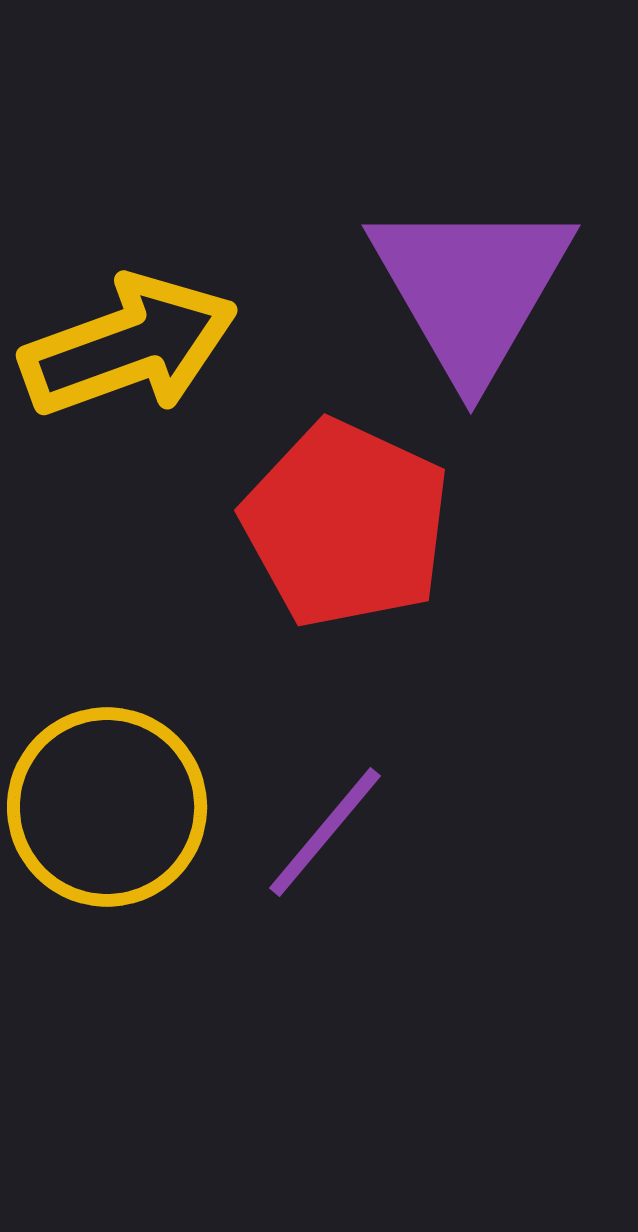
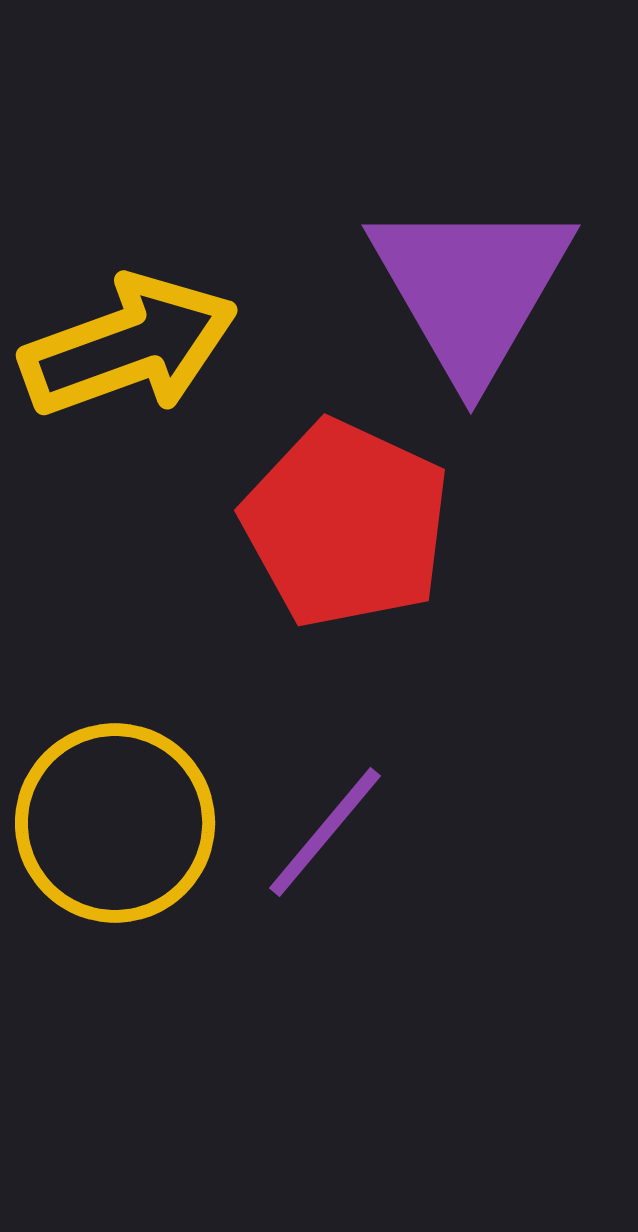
yellow circle: moved 8 px right, 16 px down
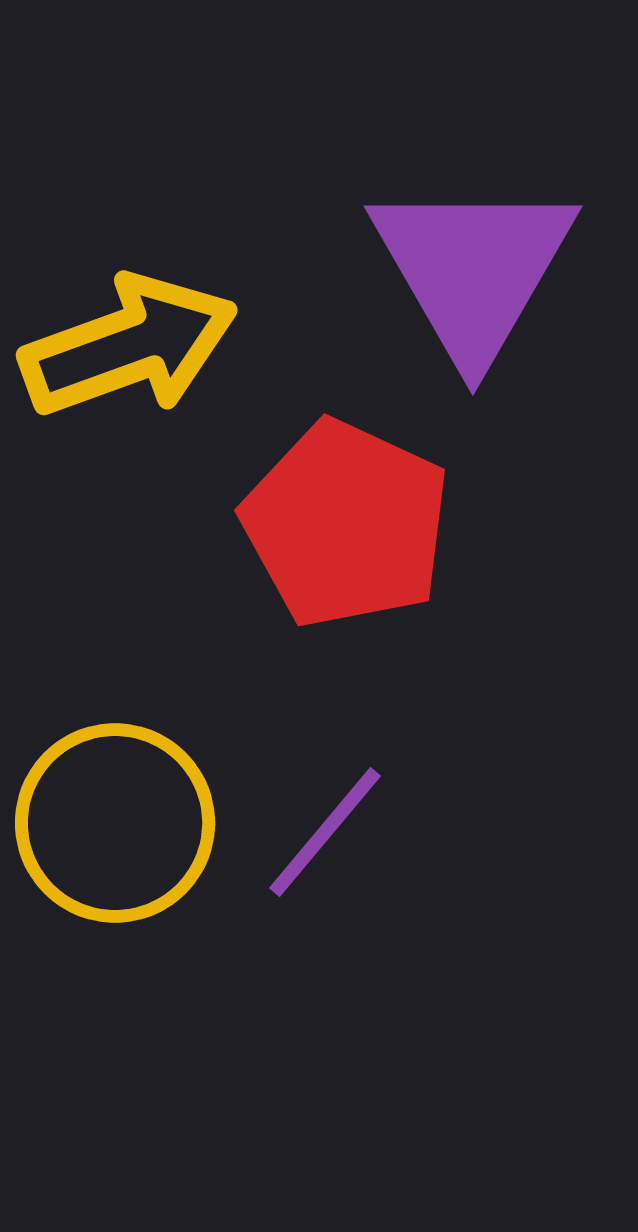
purple triangle: moved 2 px right, 19 px up
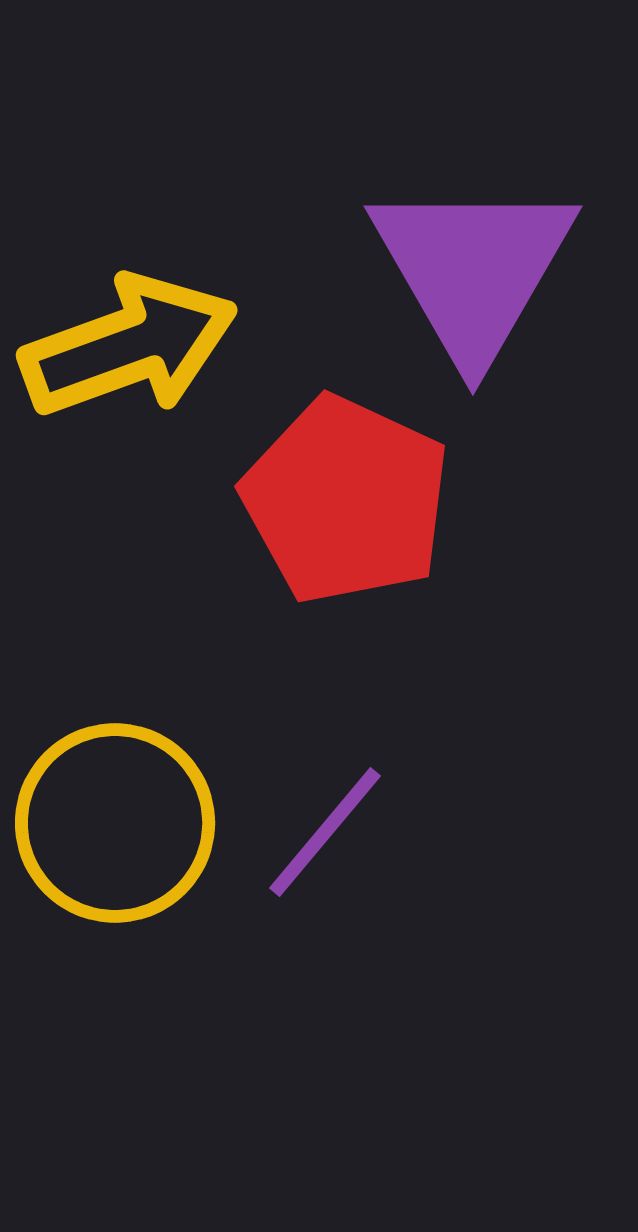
red pentagon: moved 24 px up
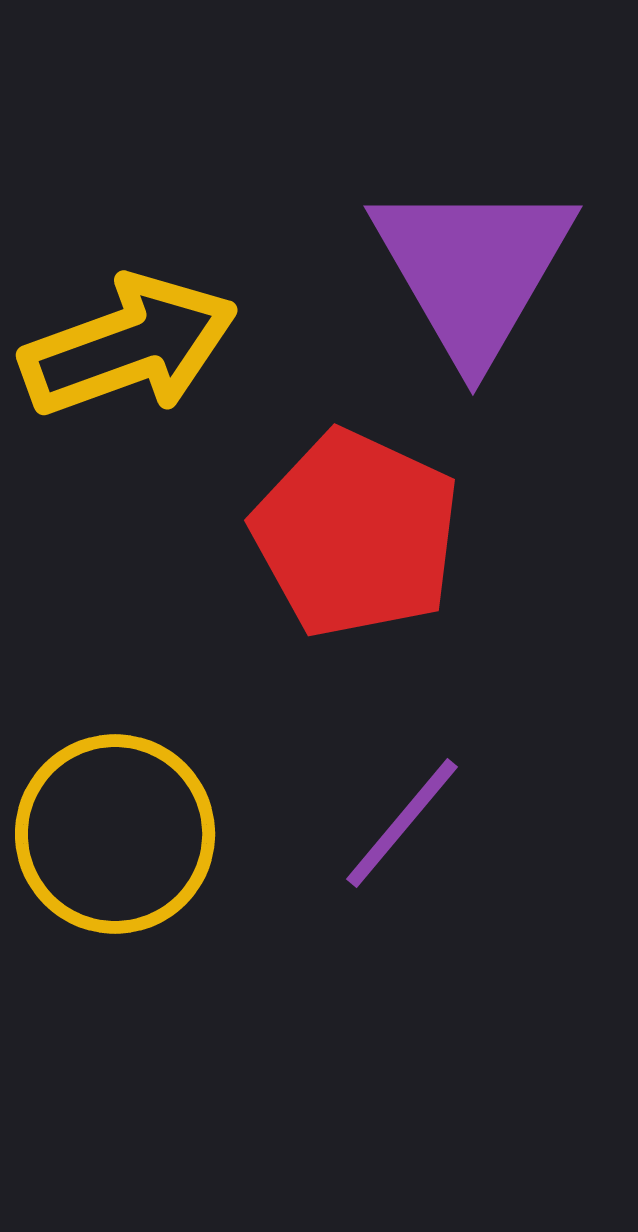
red pentagon: moved 10 px right, 34 px down
yellow circle: moved 11 px down
purple line: moved 77 px right, 9 px up
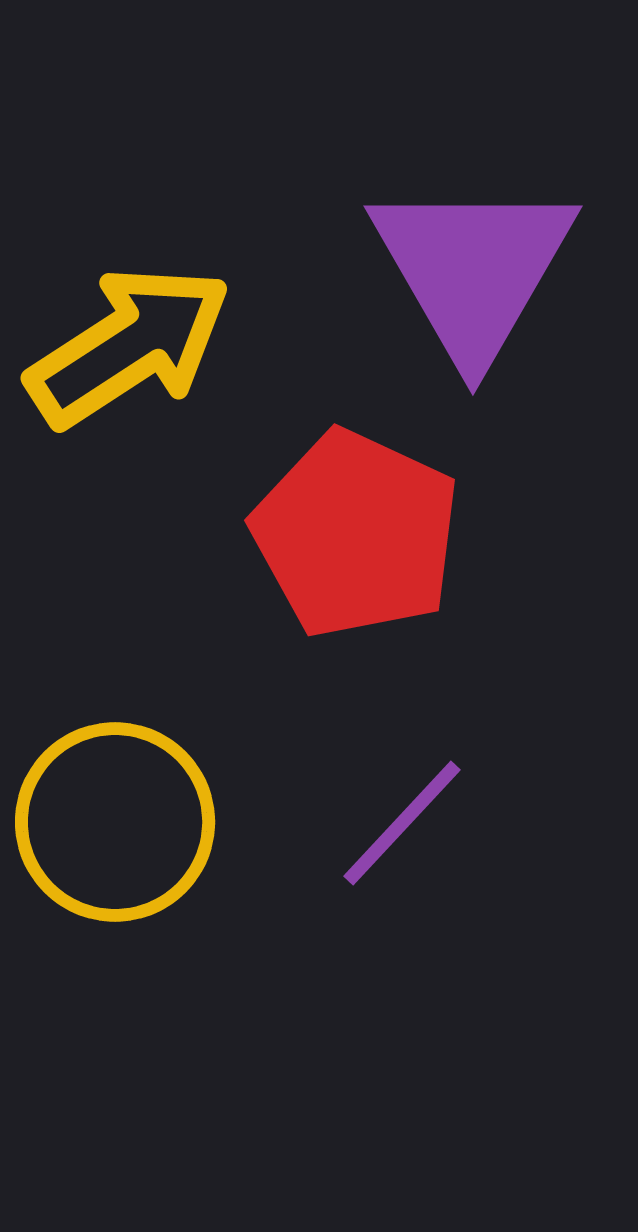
yellow arrow: rotated 13 degrees counterclockwise
purple line: rotated 3 degrees clockwise
yellow circle: moved 12 px up
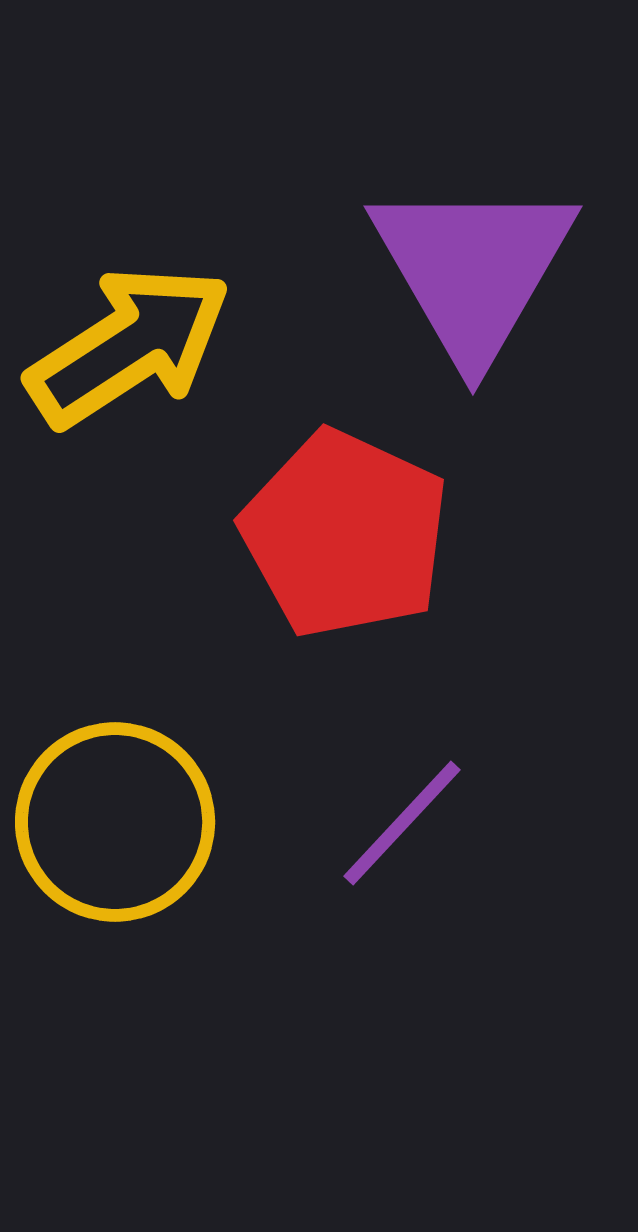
red pentagon: moved 11 px left
